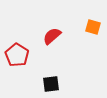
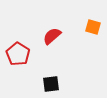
red pentagon: moved 1 px right, 1 px up
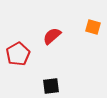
red pentagon: rotated 10 degrees clockwise
black square: moved 2 px down
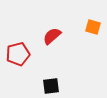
red pentagon: rotated 15 degrees clockwise
